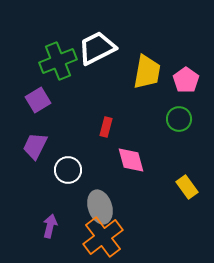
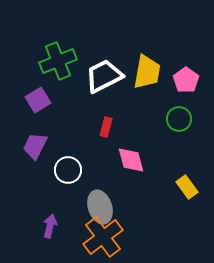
white trapezoid: moved 7 px right, 28 px down
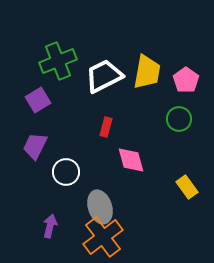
white circle: moved 2 px left, 2 px down
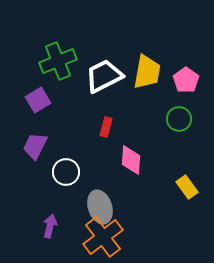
pink diamond: rotated 20 degrees clockwise
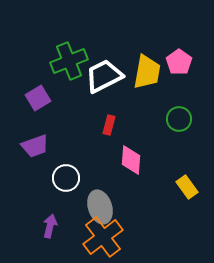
green cross: moved 11 px right
pink pentagon: moved 7 px left, 18 px up
purple square: moved 2 px up
red rectangle: moved 3 px right, 2 px up
purple trapezoid: rotated 136 degrees counterclockwise
white circle: moved 6 px down
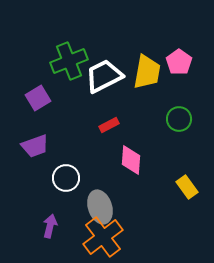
red rectangle: rotated 48 degrees clockwise
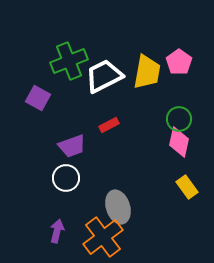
purple square: rotated 30 degrees counterclockwise
purple trapezoid: moved 37 px right
pink diamond: moved 48 px right, 18 px up; rotated 8 degrees clockwise
gray ellipse: moved 18 px right
purple arrow: moved 7 px right, 5 px down
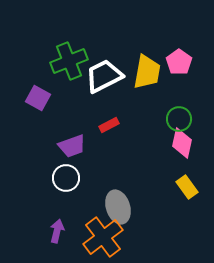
pink diamond: moved 3 px right, 1 px down
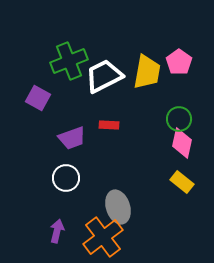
red rectangle: rotated 30 degrees clockwise
purple trapezoid: moved 8 px up
yellow rectangle: moved 5 px left, 5 px up; rotated 15 degrees counterclockwise
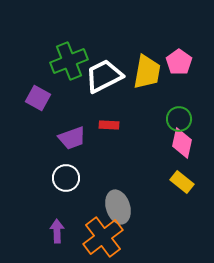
purple arrow: rotated 15 degrees counterclockwise
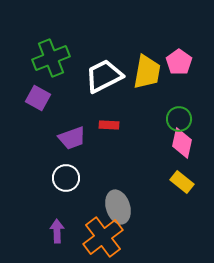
green cross: moved 18 px left, 3 px up
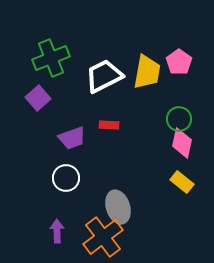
purple square: rotated 20 degrees clockwise
